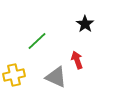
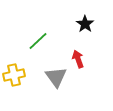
green line: moved 1 px right
red arrow: moved 1 px right, 1 px up
gray triangle: rotated 30 degrees clockwise
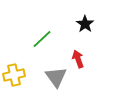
green line: moved 4 px right, 2 px up
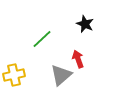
black star: rotated 12 degrees counterclockwise
gray triangle: moved 5 px right, 2 px up; rotated 25 degrees clockwise
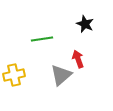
green line: rotated 35 degrees clockwise
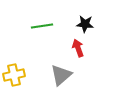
black star: rotated 18 degrees counterclockwise
green line: moved 13 px up
red arrow: moved 11 px up
